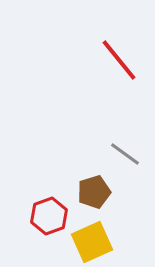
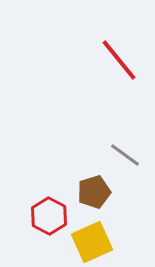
gray line: moved 1 px down
red hexagon: rotated 12 degrees counterclockwise
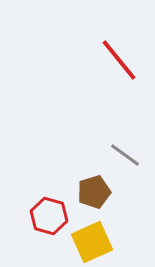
red hexagon: rotated 12 degrees counterclockwise
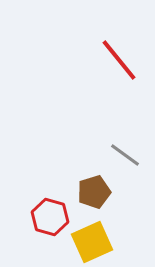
red hexagon: moved 1 px right, 1 px down
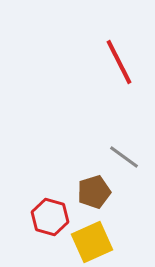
red line: moved 2 px down; rotated 12 degrees clockwise
gray line: moved 1 px left, 2 px down
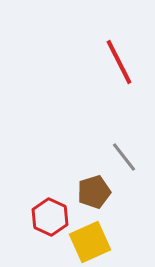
gray line: rotated 16 degrees clockwise
red hexagon: rotated 9 degrees clockwise
yellow square: moved 2 px left
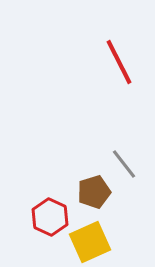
gray line: moved 7 px down
